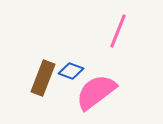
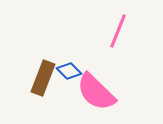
blue diamond: moved 2 px left; rotated 25 degrees clockwise
pink semicircle: rotated 99 degrees counterclockwise
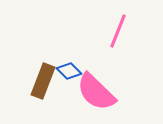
brown rectangle: moved 3 px down
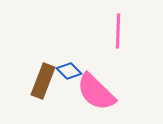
pink line: rotated 20 degrees counterclockwise
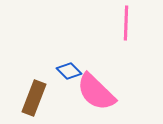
pink line: moved 8 px right, 8 px up
brown rectangle: moved 9 px left, 17 px down
